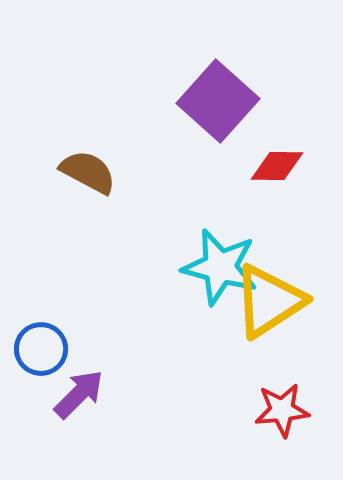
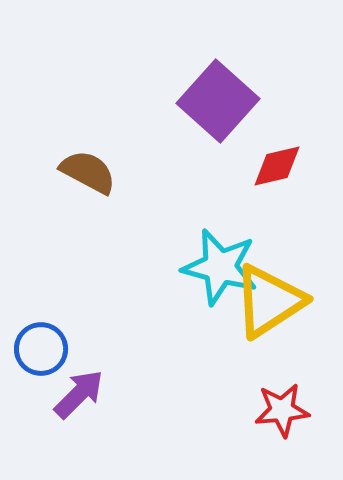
red diamond: rotated 14 degrees counterclockwise
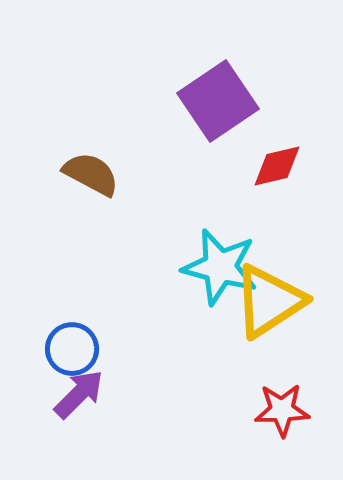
purple square: rotated 14 degrees clockwise
brown semicircle: moved 3 px right, 2 px down
blue circle: moved 31 px right
red star: rotated 4 degrees clockwise
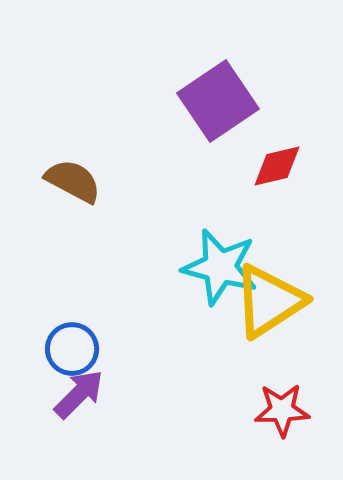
brown semicircle: moved 18 px left, 7 px down
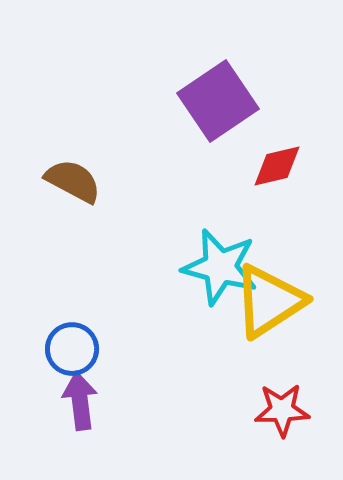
purple arrow: moved 1 px right, 7 px down; rotated 52 degrees counterclockwise
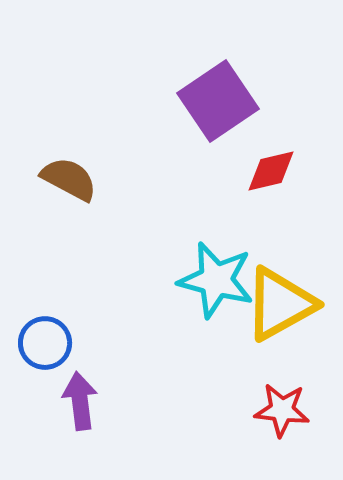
red diamond: moved 6 px left, 5 px down
brown semicircle: moved 4 px left, 2 px up
cyan star: moved 4 px left, 13 px down
yellow triangle: moved 11 px right, 3 px down; rotated 4 degrees clockwise
blue circle: moved 27 px left, 6 px up
red star: rotated 8 degrees clockwise
